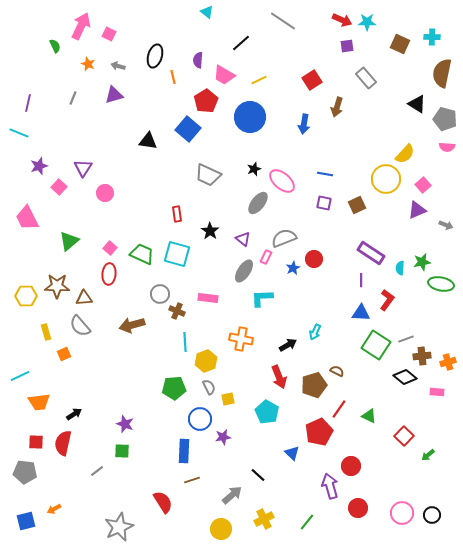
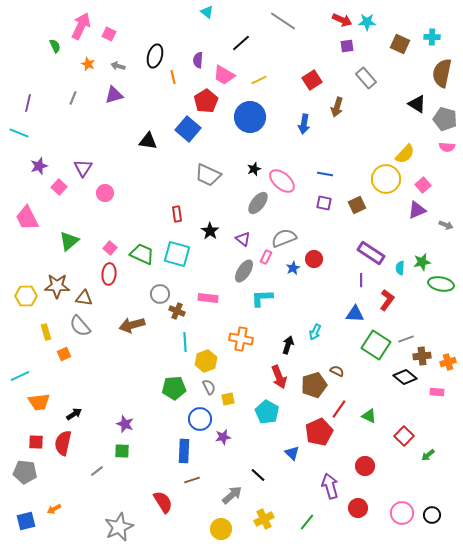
brown triangle at (84, 298): rotated 12 degrees clockwise
blue triangle at (361, 313): moved 6 px left, 1 px down
black arrow at (288, 345): rotated 42 degrees counterclockwise
red circle at (351, 466): moved 14 px right
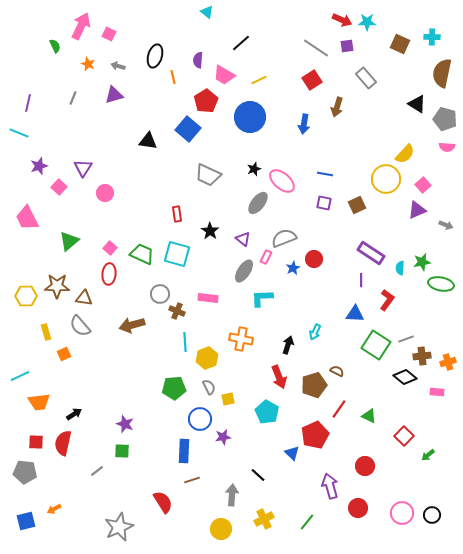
gray line at (283, 21): moved 33 px right, 27 px down
yellow hexagon at (206, 361): moved 1 px right, 3 px up
red pentagon at (319, 432): moved 4 px left, 3 px down
gray arrow at (232, 495): rotated 45 degrees counterclockwise
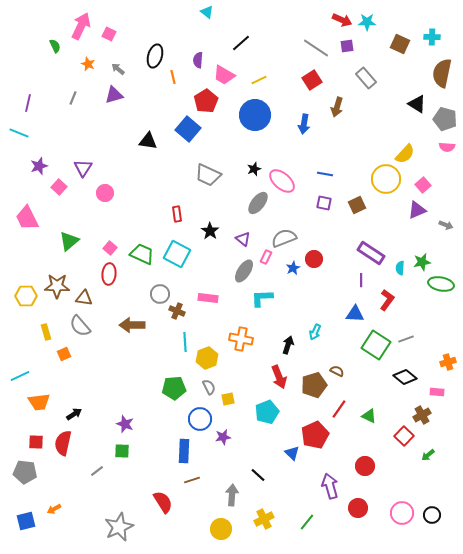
gray arrow at (118, 66): moved 3 px down; rotated 24 degrees clockwise
blue circle at (250, 117): moved 5 px right, 2 px up
cyan square at (177, 254): rotated 12 degrees clockwise
brown arrow at (132, 325): rotated 15 degrees clockwise
brown cross at (422, 356): moved 59 px down; rotated 24 degrees counterclockwise
cyan pentagon at (267, 412): rotated 20 degrees clockwise
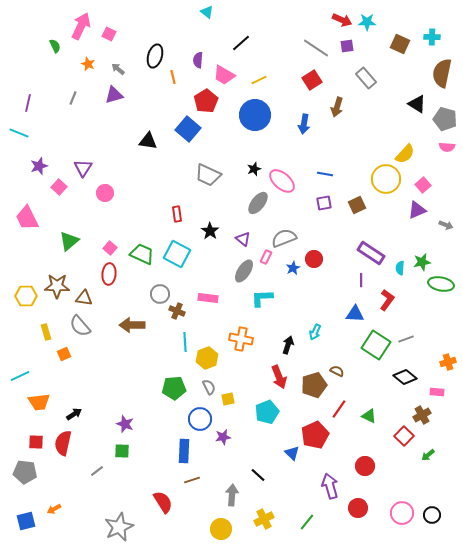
purple square at (324, 203): rotated 21 degrees counterclockwise
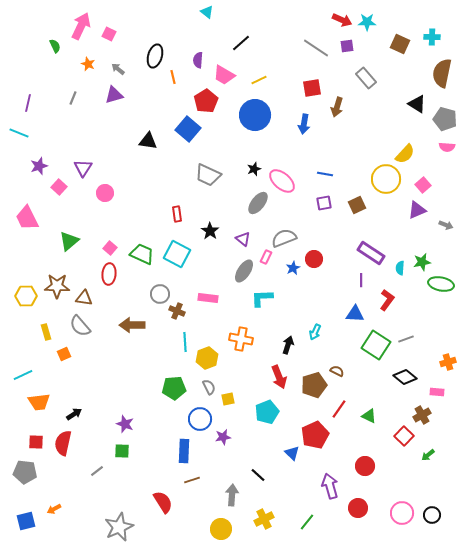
red square at (312, 80): moved 8 px down; rotated 24 degrees clockwise
cyan line at (20, 376): moved 3 px right, 1 px up
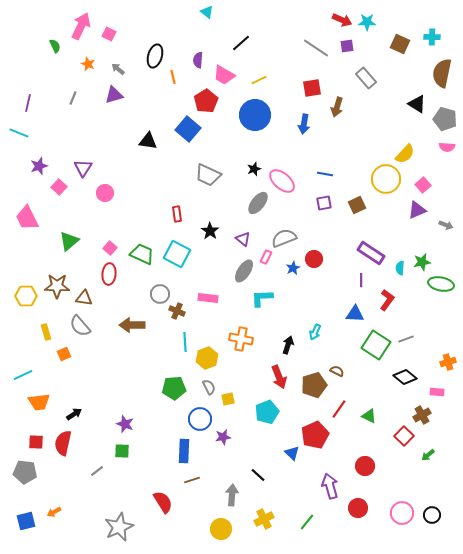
orange arrow at (54, 509): moved 3 px down
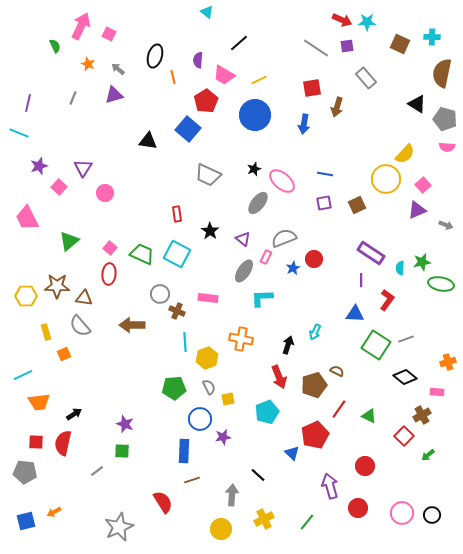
black line at (241, 43): moved 2 px left
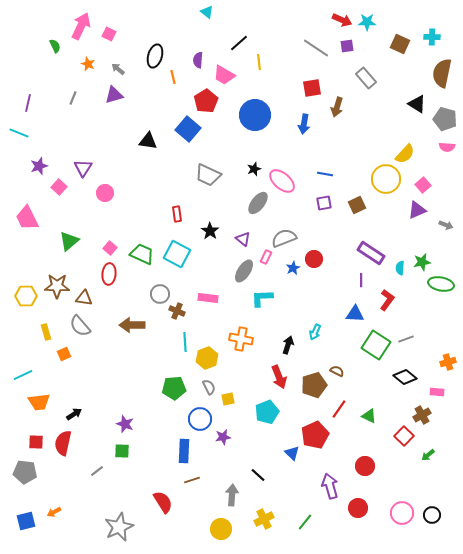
yellow line at (259, 80): moved 18 px up; rotated 70 degrees counterclockwise
green line at (307, 522): moved 2 px left
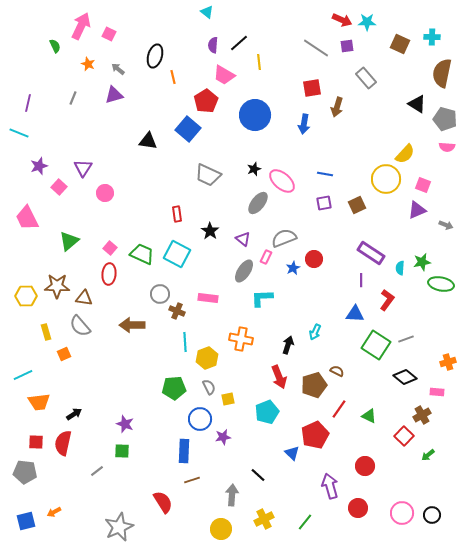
purple semicircle at (198, 60): moved 15 px right, 15 px up
pink square at (423, 185): rotated 28 degrees counterclockwise
